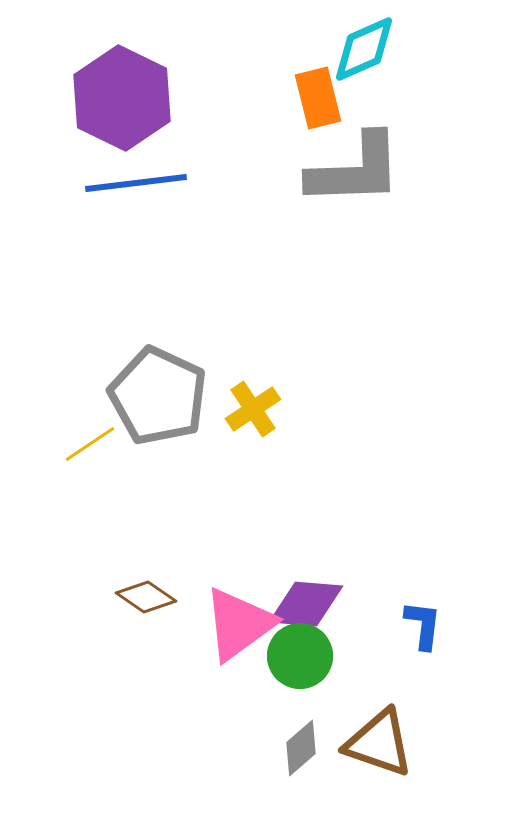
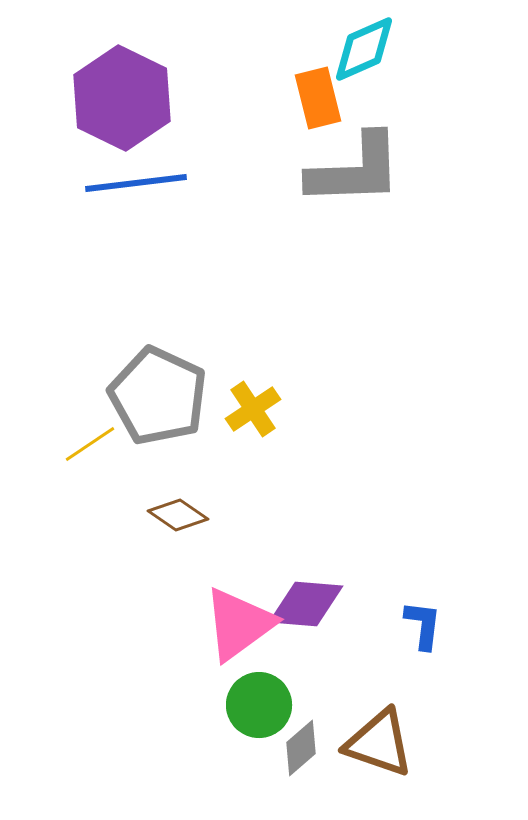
brown diamond: moved 32 px right, 82 px up
green circle: moved 41 px left, 49 px down
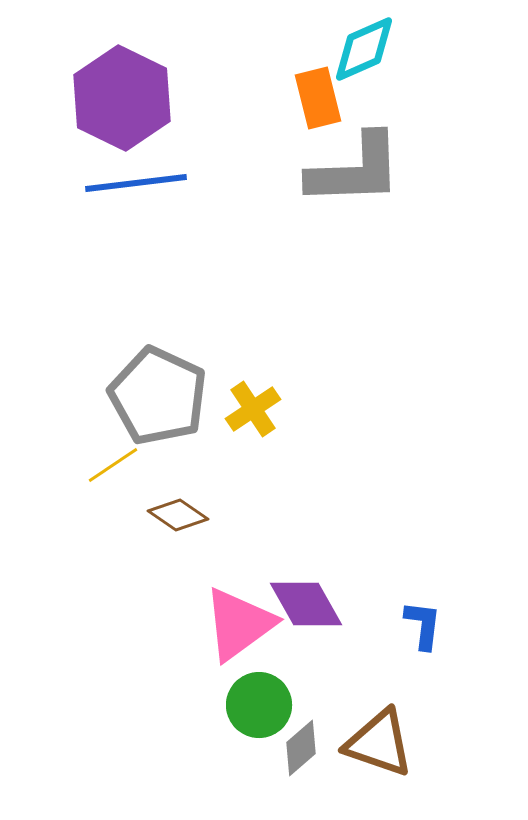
yellow line: moved 23 px right, 21 px down
purple diamond: rotated 56 degrees clockwise
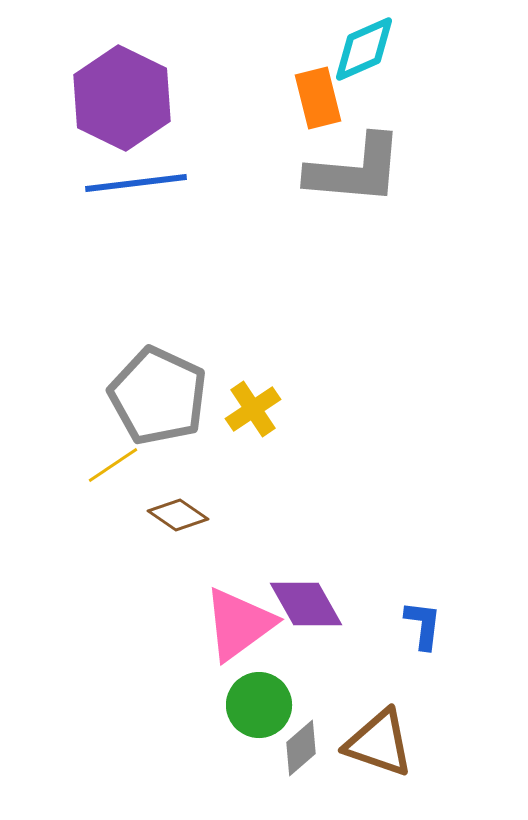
gray L-shape: rotated 7 degrees clockwise
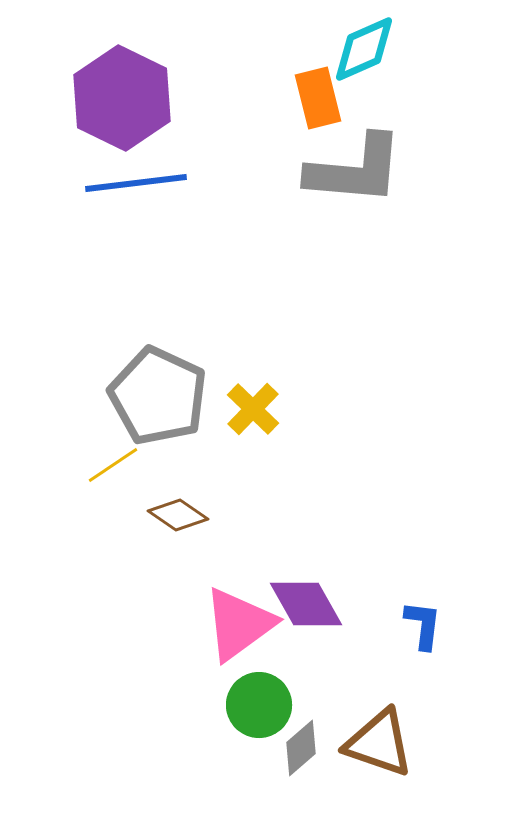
yellow cross: rotated 12 degrees counterclockwise
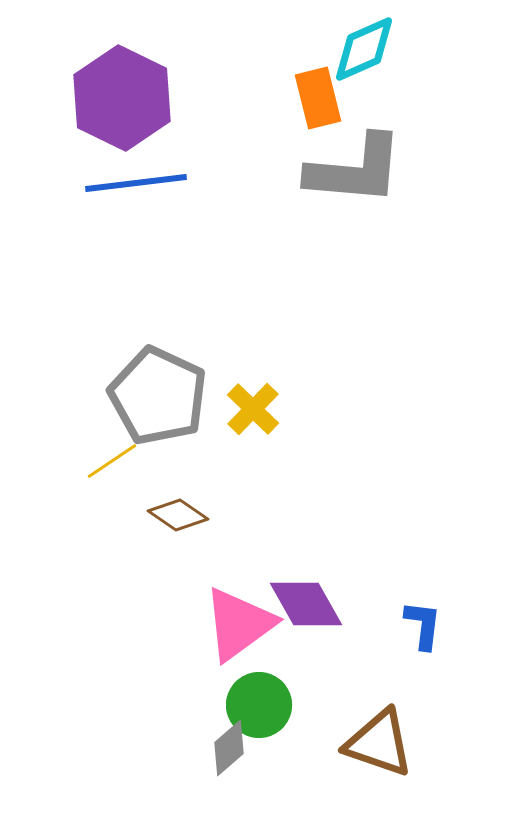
yellow line: moved 1 px left, 4 px up
gray diamond: moved 72 px left
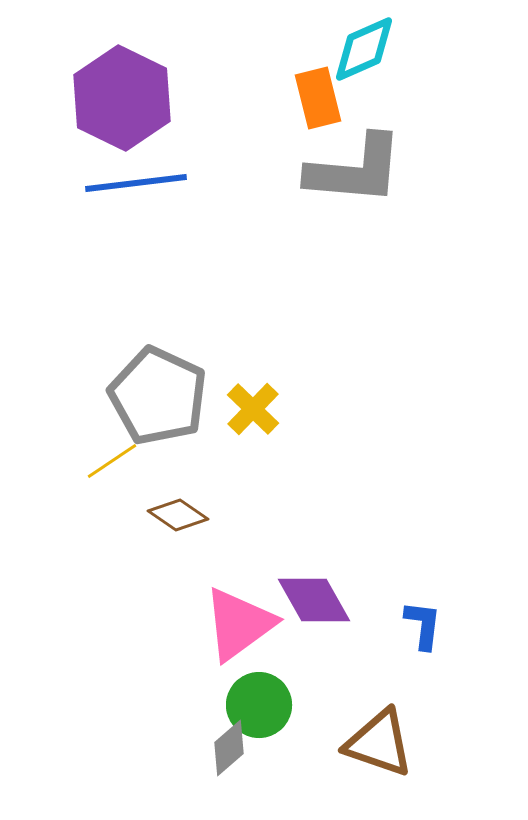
purple diamond: moved 8 px right, 4 px up
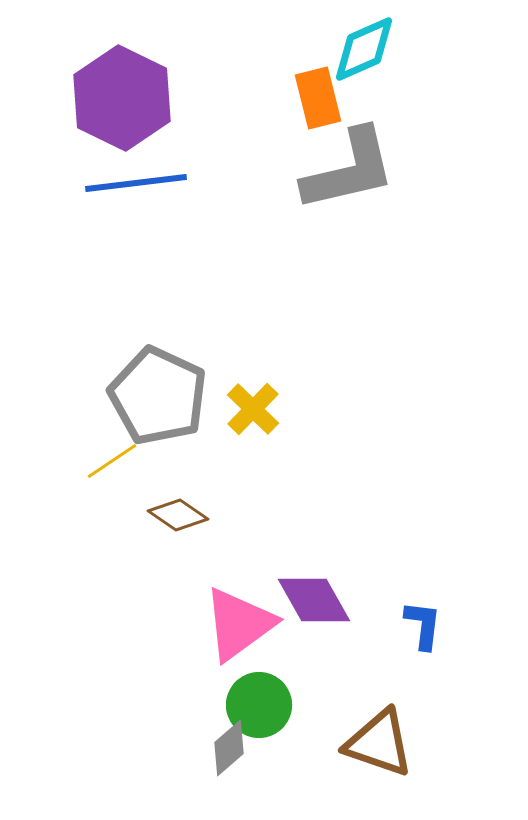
gray L-shape: moved 6 px left; rotated 18 degrees counterclockwise
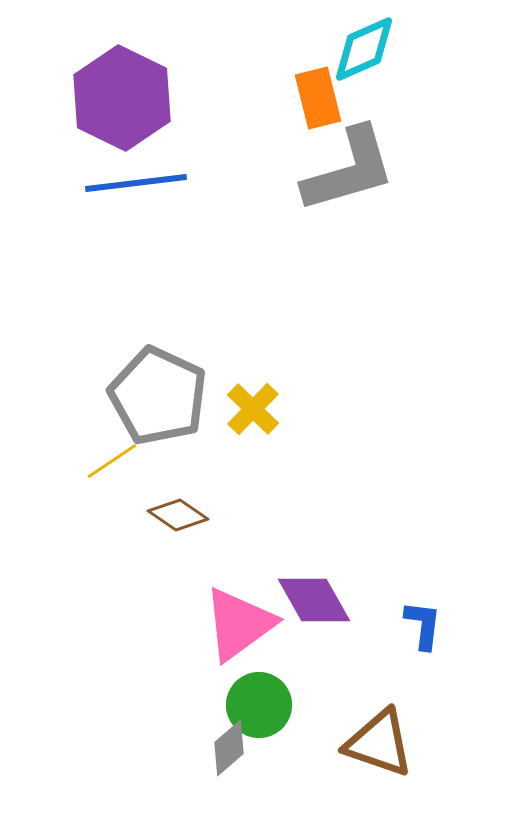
gray L-shape: rotated 3 degrees counterclockwise
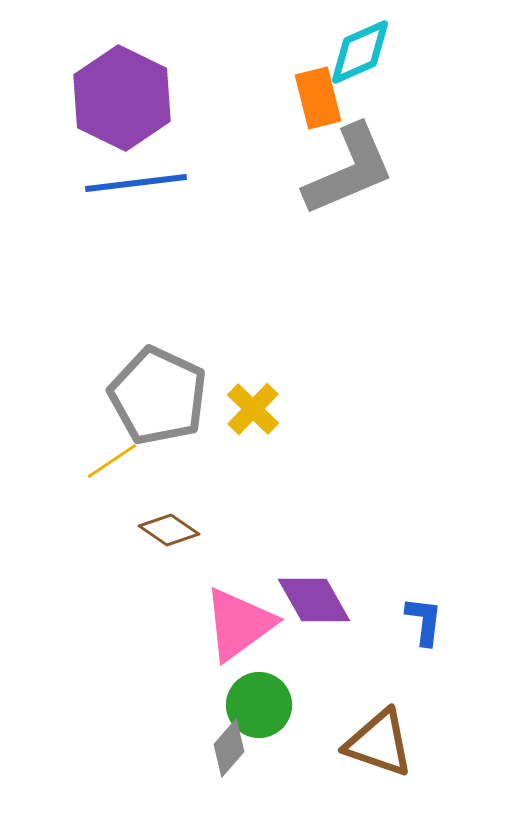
cyan diamond: moved 4 px left, 3 px down
gray L-shape: rotated 7 degrees counterclockwise
brown diamond: moved 9 px left, 15 px down
blue L-shape: moved 1 px right, 4 px up
gray diamond: rotated 8 degrees counterclockwise
